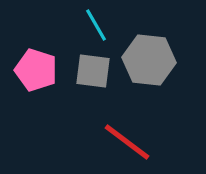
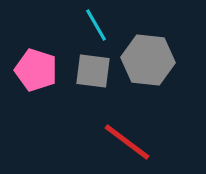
gray hexagon: moved 1 px left
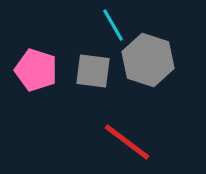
cyan line: moved 17 px right
gray hexagon: rotated 12 degrees clockwise
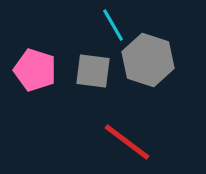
pink pentagon: moved 1 px left
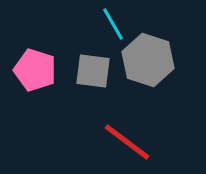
cyan line: moved 1 px up
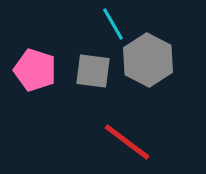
gray hexagon: rotated 9 degrees clockwise
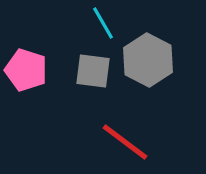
cyan line: moved 10 px left, 1 px up
pink pentagon: moved 9 px left
red line: moved 2 px left
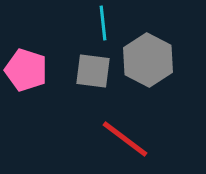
cyan line: rotated 24 degrees clockwise
red line: moved 3 px up
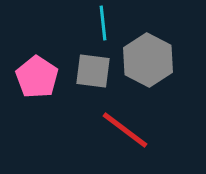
pink pentagon: moved 11 px right, 7 px down; rotated 15 degrees clockwise
red line: moved 9 px up
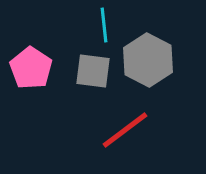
cyan line: moved 1 px right, 2 px down
pink pentagon: moved 6 px left, 9 px up
red line: rotated 74 degrees counterclockwise
